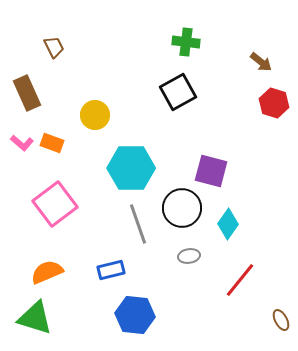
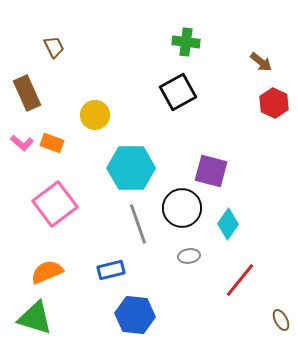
red hexagon: rotated 8 degrees clockwise
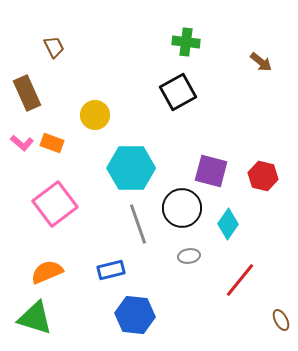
red hexagon: moved 11 px left, 73 px down; rotated 12 degrees counterclockwise
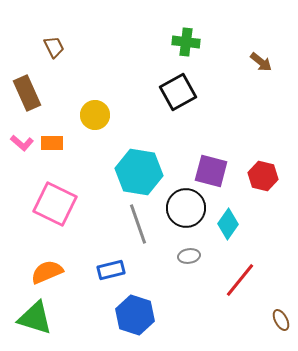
orange rectangle: rotated 20 degrees counterclockwise
cyan hexagon: moved 8 px right, 4 px down; rotated 9 degrees clockwise
pink square: rotated 27 degrees counterclockwise
black circle: moved 4 px right
blue hexagon: rotated 12 degrees clockwise
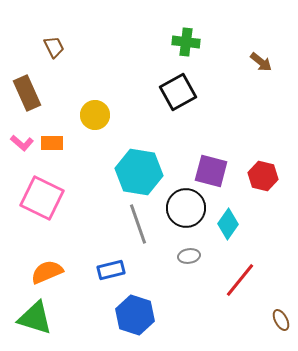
pink square: moved 13 px left, 6 px up
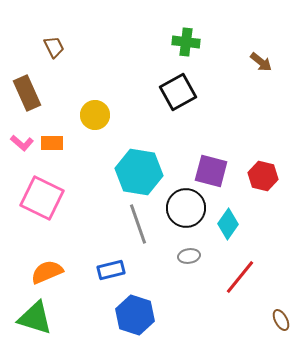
red line: moved 3 px up
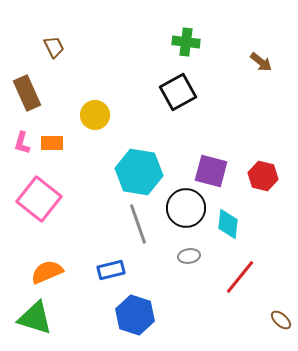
pink L-shape: rotated 65 degrees clockwise
pink square: moved 3 px left, 1 px down; rotated 12 degrees clockwise
cyan diamond: rotated 28 degrees counterclockwise
brown ellipse: rotated 20 degrees counterclockwise
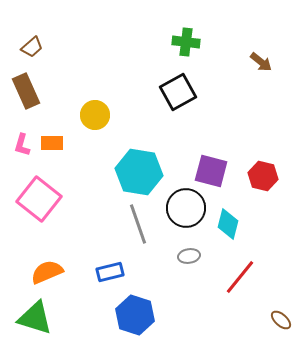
brown trapezoid: moved 22 px left; rotated 75 degrees clockwise
brown rectangle: moved 1 px left, 2 px up
pink L-shape: moved 2 px down
cyan diamond: rotated 8 degrees clockwise
blue rectangle: moved 1 px left, 2 px down
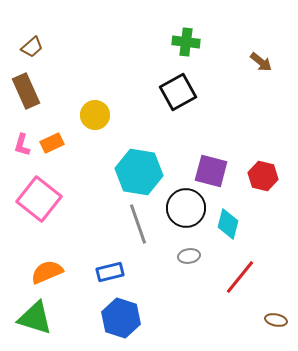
orange rectangle: rotated 25 degrees counterclockwise
blue hexagon: moved 14 px left, 3 px down
brown ellipse: moved 5 px left; rotated 30 degrees counterclockwise
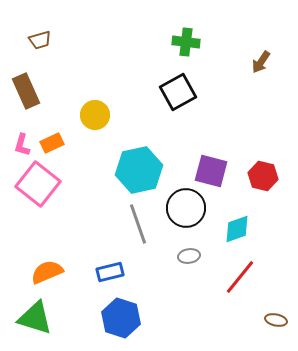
brown trapezoid: moved 8 px right, 7 px up; rotated 25 degrees clockwise
brown arrow: rotated 85 degrees clockwise
cyan hexagon: moved 2 px up; rotated 21 degrees counterclockwise
pink square: moved 1 px left, 15 px up
cyan diamond: moved 9 px right, 5 px down; rotated 56 degrees clockwise
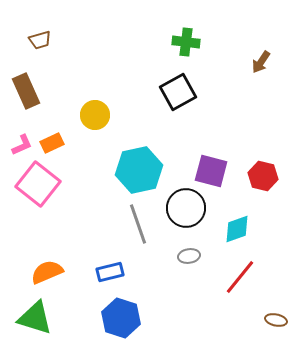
pink L-shape: rotated 130 degrees counterclockwise
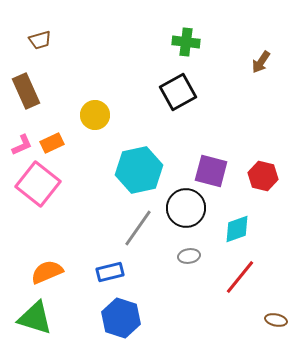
gray line: moved 4 px down; rotated 54 degrees clockwise
